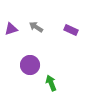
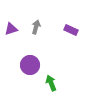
gray arrow: rotated 72 degrees clockwise
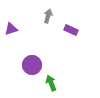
gray arrow: moved 12 px right, 11 px up
purple circle: moved 2 px right
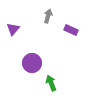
purple triangle: moved 2 px right; rotated 32 degrees counterclockwise
purple circle: moved 2 px up
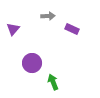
gray arrow: rotated 72 degrees clockwise
purple rectangle: moved 1 px right, 1 px up
green arrow: moved 2 px right, 1 px up
